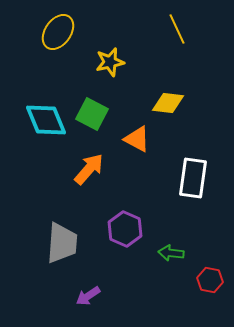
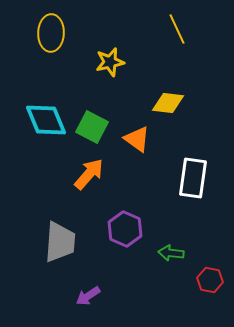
yellow ellipse: moved 7 px left, 1 px down; rotated 33 degrees counterclockwise
green square: moved 13 px down
orange triangle: rotated 8 degrees clockwise
orange arrow: moved 5 px down
gray trapezoid: moved 2 px left, 1 px up
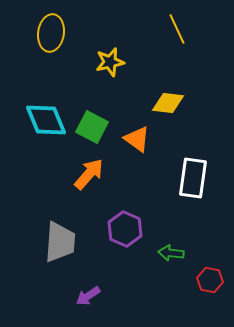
yellow ellipse: rotated 6 degrees clockwise
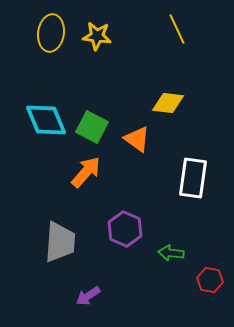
yellow star: moved 13 px left, 26 px up; rotated 20 degrees clockwise
orange arrow: moved 3 px left, 2 px up
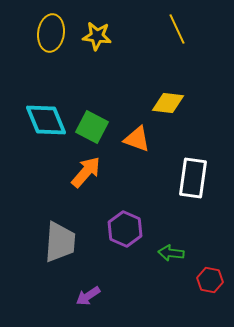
orange triangle: rotated 16 degrees counterclockwise
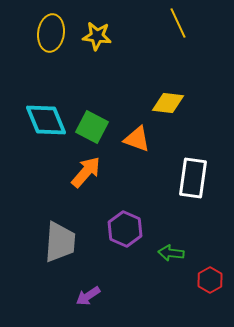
yellow line: moved 1 px right, 6 px up
red hexagon: rotated 20 degrees clockwise
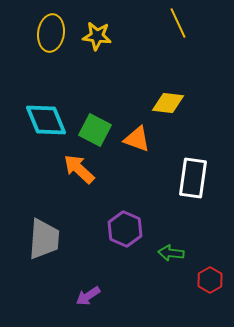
green square: moved 3 px right, 3 px down
orange arrow: moved 7 px left, 3 px up; rotated 88 degrees counterclockwise
gray trapezoid: moved 16 px left, 3 px up
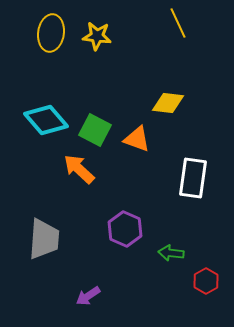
cyan diamond: rotated 18 degrees counterclockwise
red hexagon: moved 4 px left, 1 px down
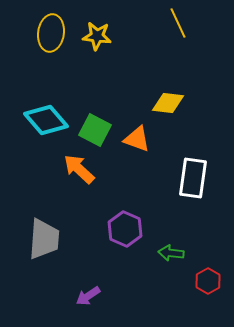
red hexagon: moved 2 px right
